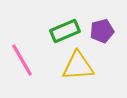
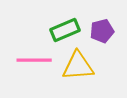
green rectangle: moved 1 px up
pink line: moved 12 px right; rotated 60 degrees counterclockwise
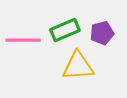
purple pentagon: moved 2 px down
pink line: moved 11 px left, 20 px up
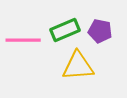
purple pentagon: moved 2 px left, 2 px up; rotated 25 degrees clockwise
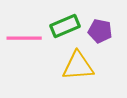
green rectangle: moved 4 px up
pink line: moved 1 px right, 2 px up
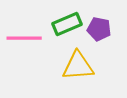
green rectangle: moved 2 px right, 2 px up
purple pentagon: moved 1 px left, 2 px up
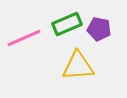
pink line: rotated 24 degrees counterclockwise
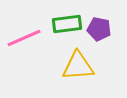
green rectangle: rotated 16 degrees clockwise
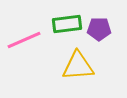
purple pentagon: rotated 10 degrees counterclockwise
pink line: moved 2 px down
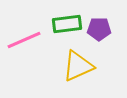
yellow triangle: rotated 20 degrees counterclockwise
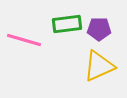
pink line: rotated 40 degrees clockwise
yellow triangle: moved 21 px right
